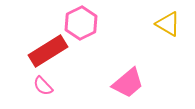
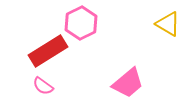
pink semicircle: rotated 10 degrees counterclockwise
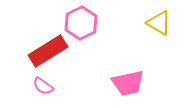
yellow triangle: moved 9 px left, 1 px up
pink trapezoid: rotated 28 degrees clockwise
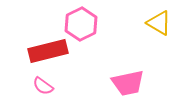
pink hexagon: moved 1 px down
red rectangle: rotated 18 degrees clockwise
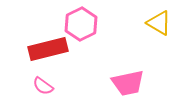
red rectangle: moved 2 px up
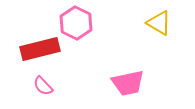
pink hexagon: moved 5 px left, 1 px up; rotated 8 degrees counterclockwise
red rectangle: moved 8 px left
pink semicircle: rotated 10 degrees clockwise
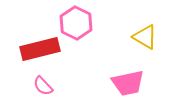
yellow triangle: moved 14 px left, 14 px down
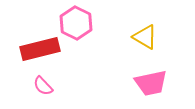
pink trapezoid: moved 23 px right
